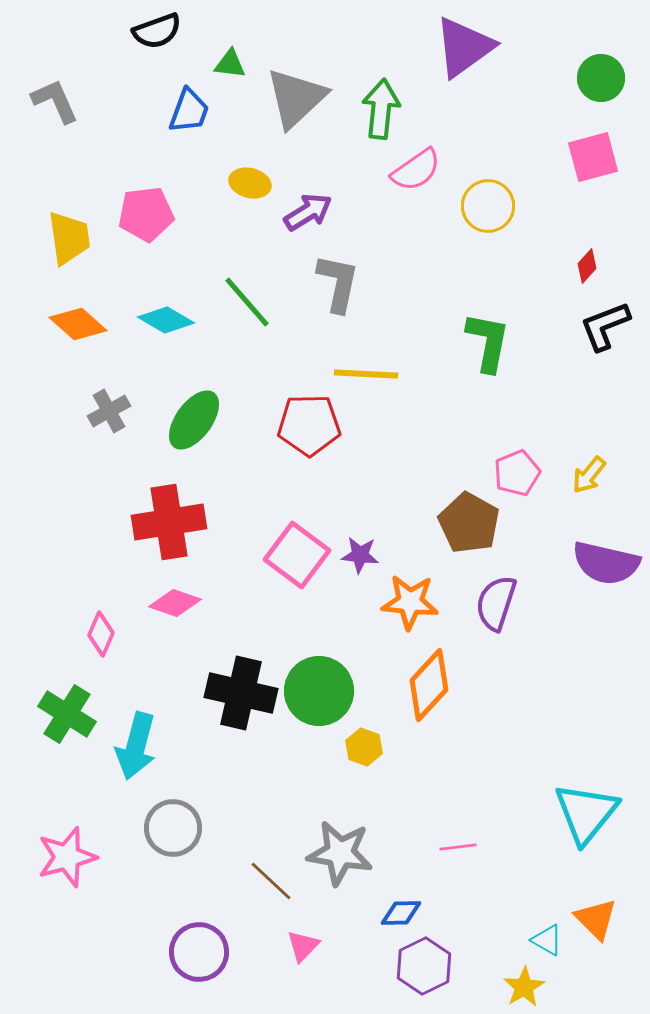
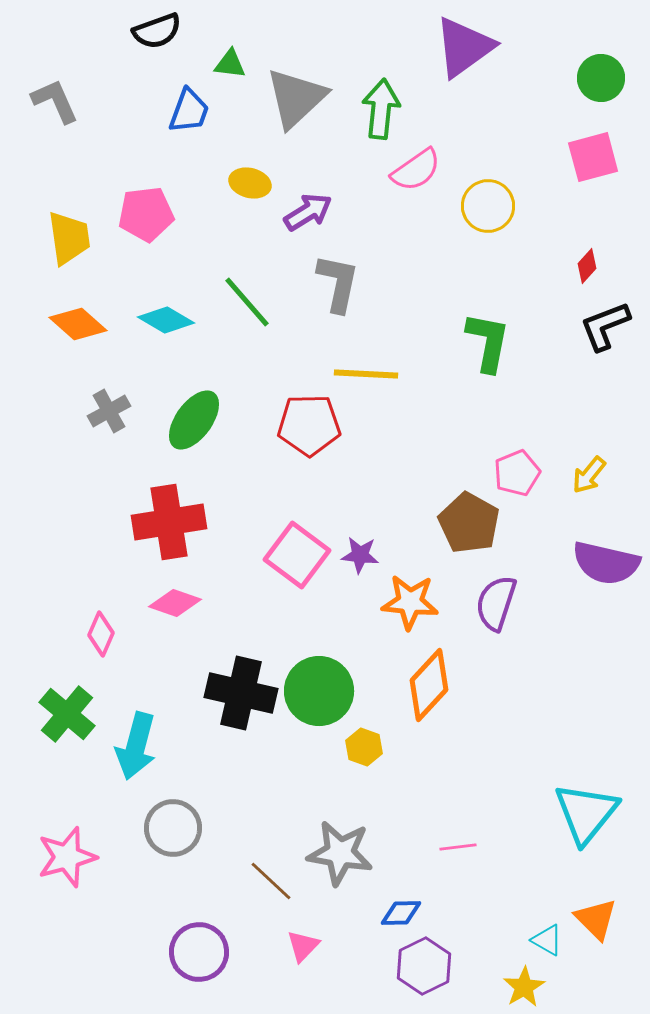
green cross at (67, 714): rotated 8 degrees clockwise
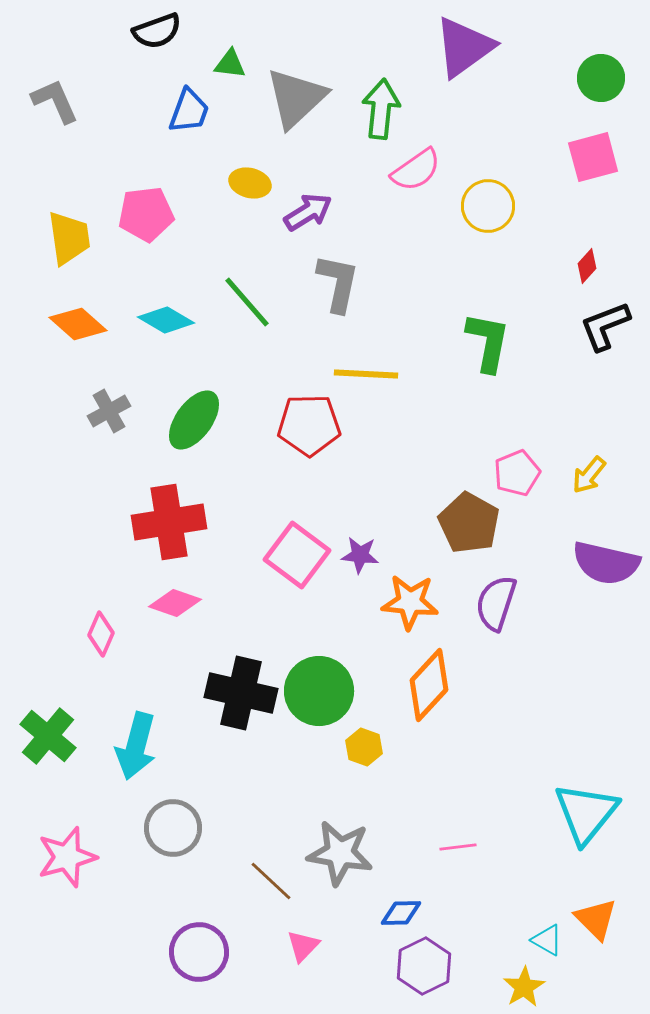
green cross at (67, 714): moved 19 px left, 22 px down
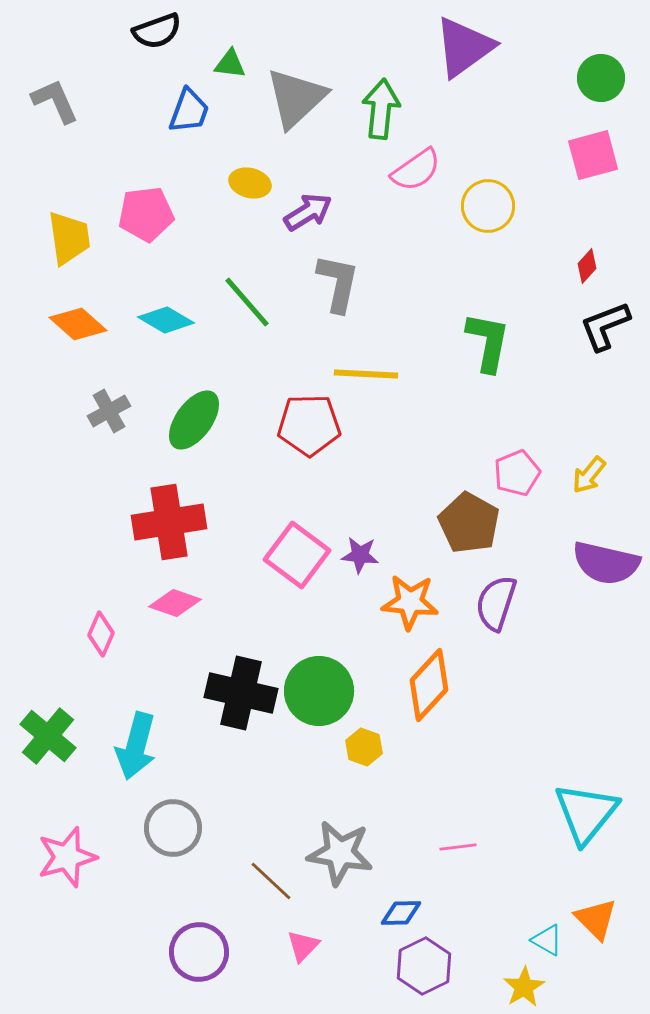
pink square at (593, 157): moved 2 px up
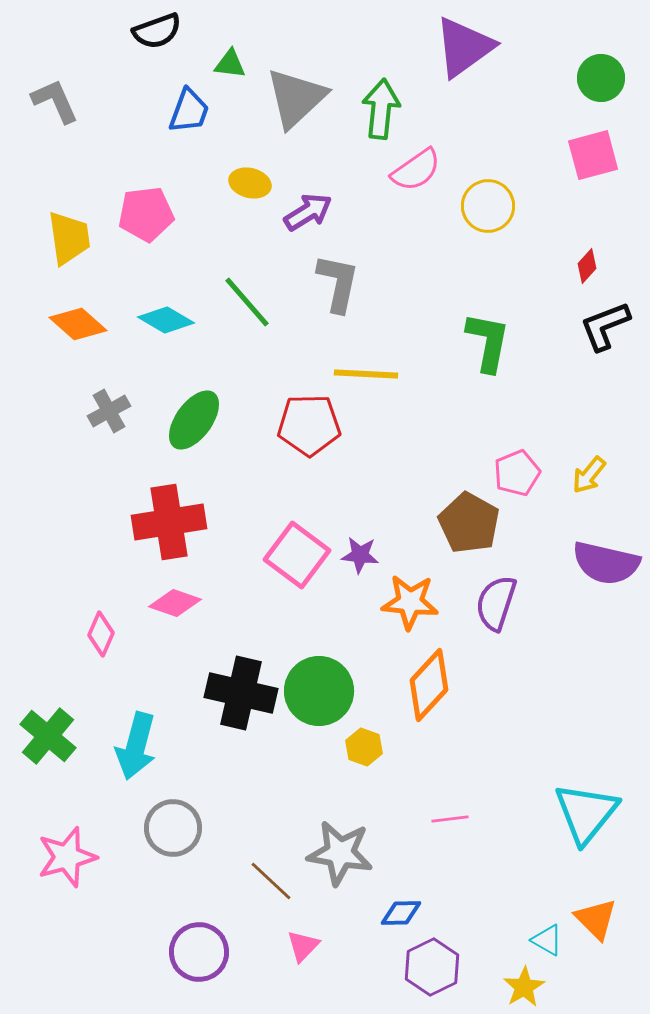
pink line at (458, 847): moved 8 px left, 28 px up
purple hexagon at (424, 966): moved 8 px right, 1 px down
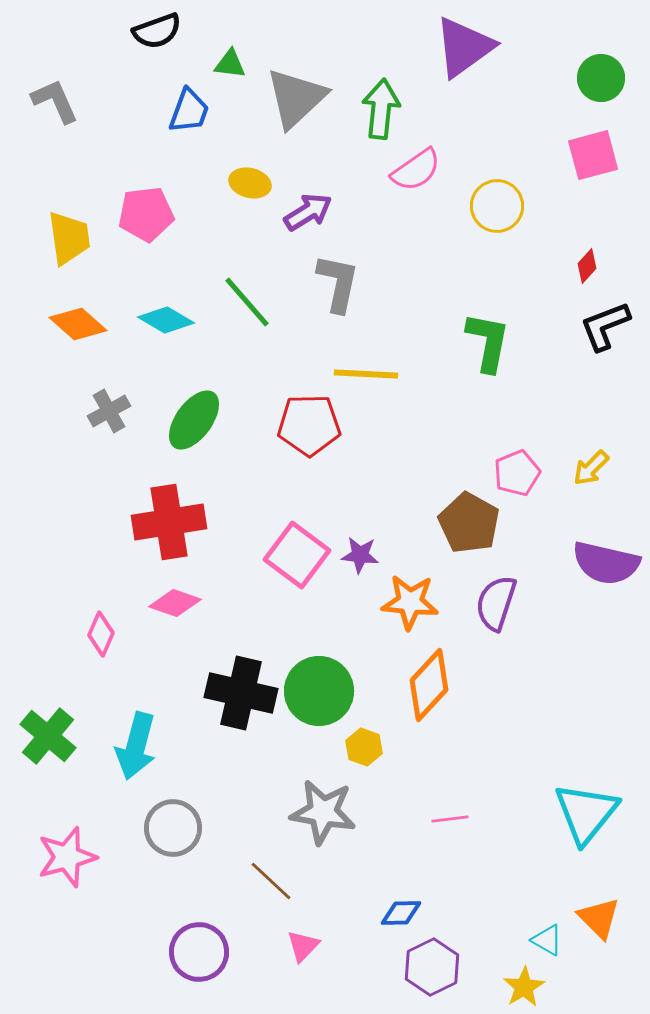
yellow circle at (488, 206): moved 9 px right
yellow arrow at (589, 475): moved 2 px right, 7 px up; rotated 6 degrees clockwise
gray star at (340, 853): moved 17 px left, 41 px up
orange triangle at (596, 919): moved 3 px right, 1 px up
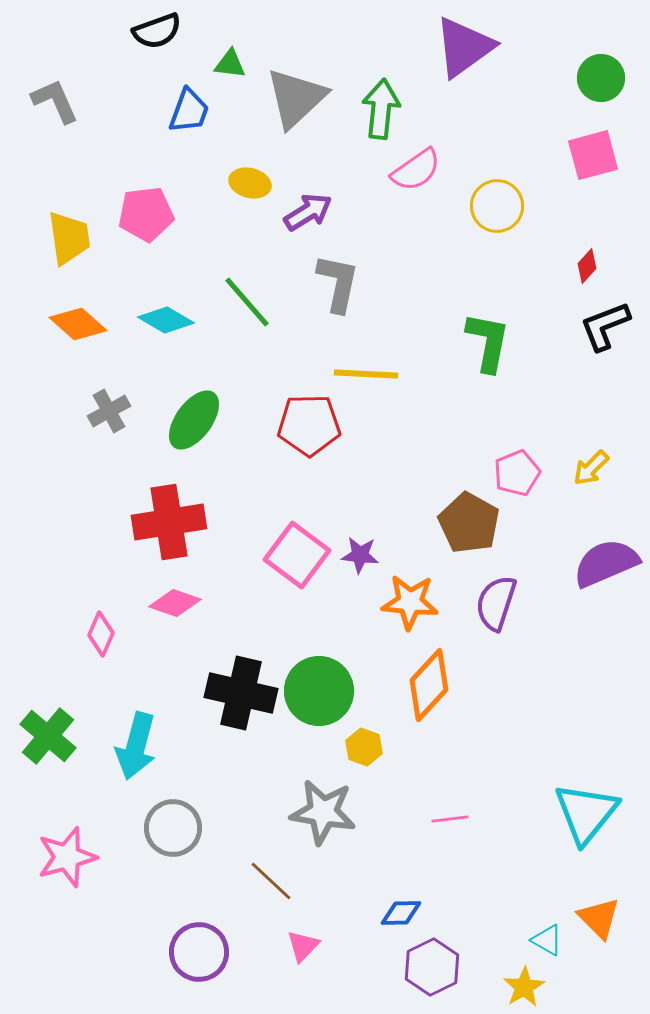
purple semicircle at (606, 563): rotated 144 degrees clockwise
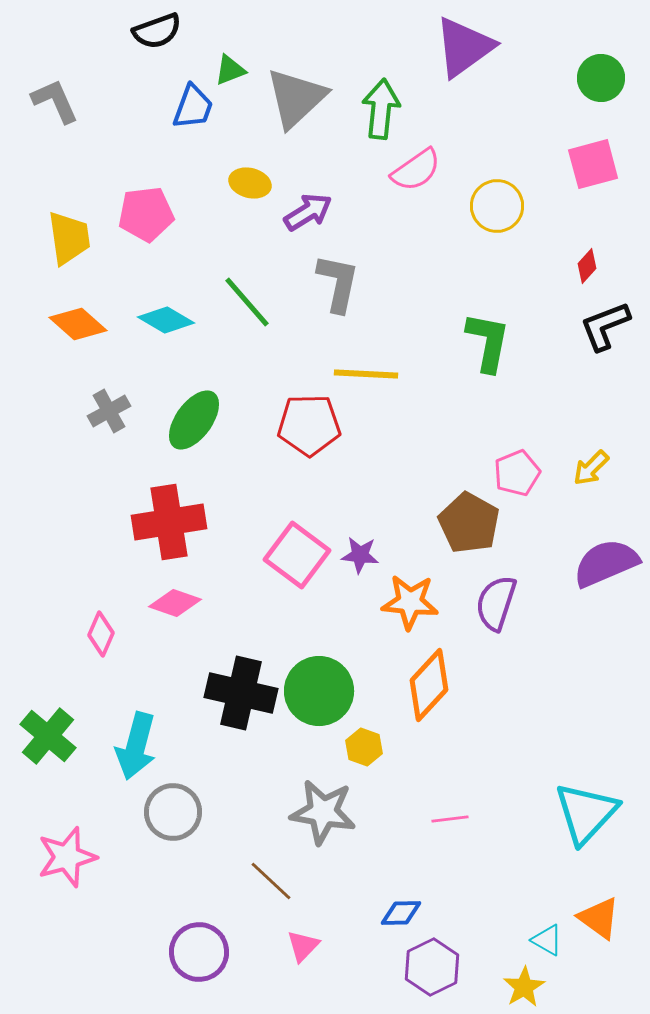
green triangle at (230, 64): moved 6 px down; rotated 28 degrees counterclockwise
blue trapezoid at (189, 111): moved 4 px right, 4 px up
pink square at (593, 155): moved 9 px down
cyan triangle at (586, 813): rotated 4 degrees clockwise
gray circle at (173, 828): moved 16 px up
orange triangle at (599, 918): rotated 9 degrees counterclockwise
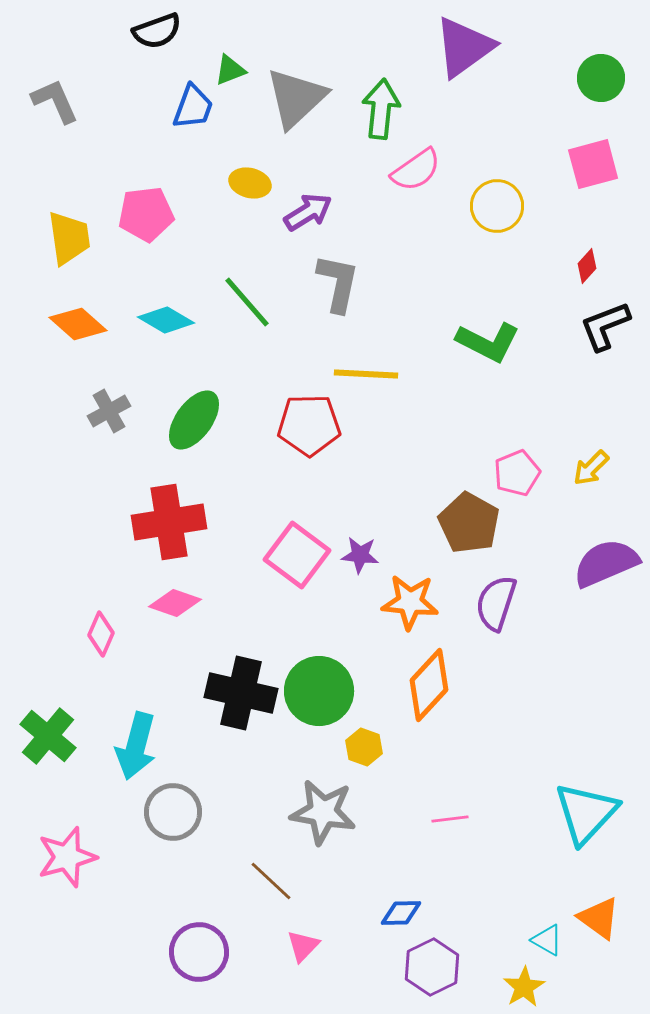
green L-shape at (488, 342): rotated 106 degrees clockwise
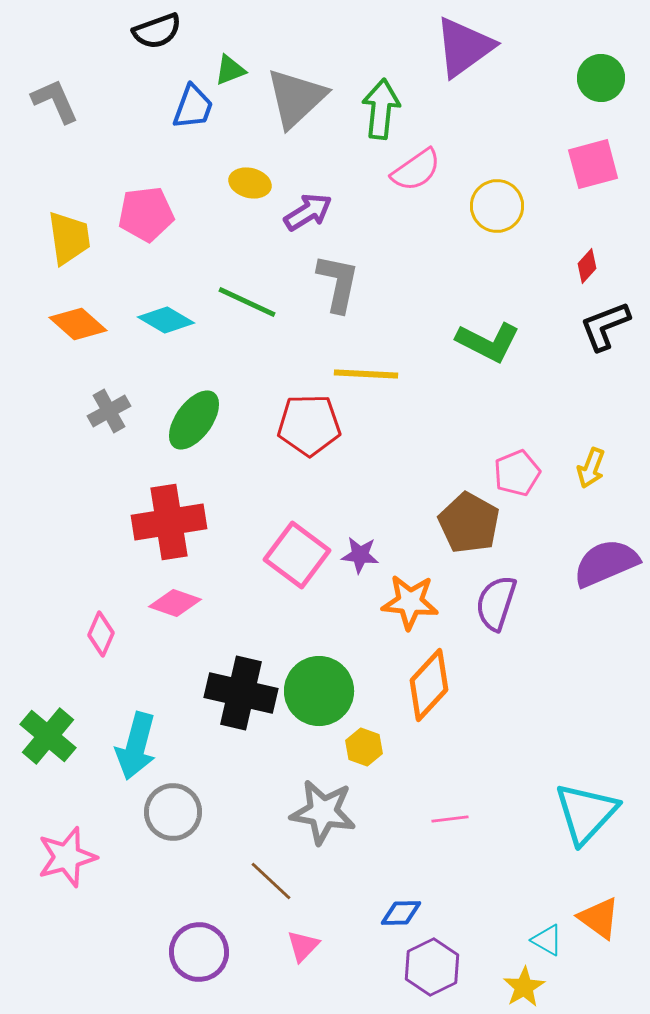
green line at (247, 302): rotated 24 degrees counterclockwise
yellow arrow at (591, 468): rotated 24 degrees counterclockwise
